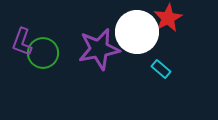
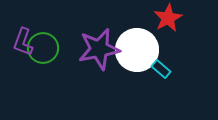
white circle: moved 18 px down
purple L-shape: moved 1 px right
green circle: moved 5 px up
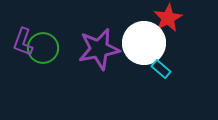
white circle: moved 7 px right, 7 px up
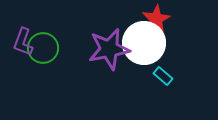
red star: moved 12 px left, 1 px down
purple star: moved 10 px right
cyan rectangle: moved 2 px right, 7 px down
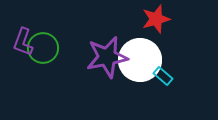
red star: rotated 12 degrees clockwise
white circle: moved 4 px left, 17 px down
purple star: moved 2 px left, 8 px down
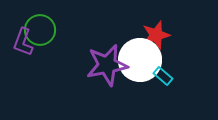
red star: moved 16 px down
green circle: moved 3 px left, 18 px up
purple star: moved 8 px down
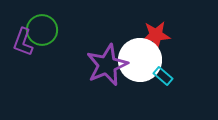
green circle: moved 2 px right
red star: rotated 12 degrees clockwise
purple star: rotated 12 degrees counterclockwise
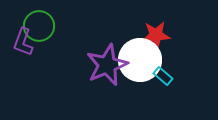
green circle: moved 3 px left, 4 px up
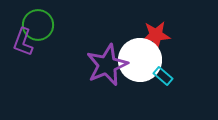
green circle: moved 1 px left, 1 px up
